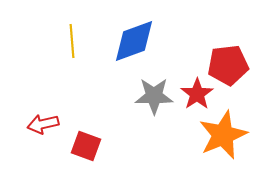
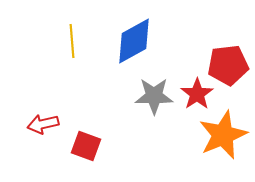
blue diamond: rotated 9 degrees counterclockwise
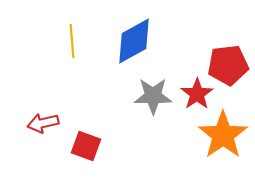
gray star: moved 1 px left
red arrow: moved 1 px up
orange star: rotated 12 degrees counterclockwise
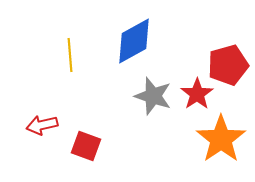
yellow line: moved 2 px left, 14 px down
red pentagon: rotated 9 degrees counterclockwise
gray star: rotated 18 degrees clockwise
red arrow: moved 1 px left, 2 px down
orange star: moved 2 px left, 4 px down
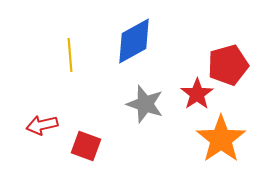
gray star: moved 8 px left, 8 px down
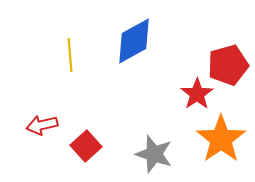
gray star: moved 9 px right, 50 px down
red square: rotated 28 degrees clockwise
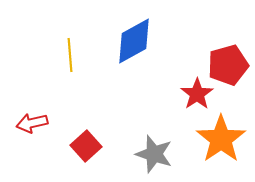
red arrow: moved 10 px left, 2 px up
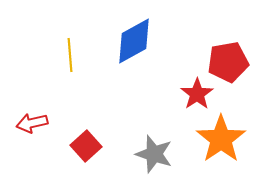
red pentagon: moved 3 px up; rotated 6 degrees clockwise
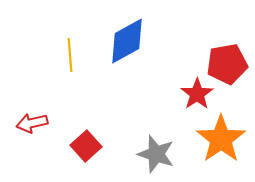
blue diamond: moved 7 px left
red pentagon: moved 1 px left, 2 px down
gray star: moved 2 px right
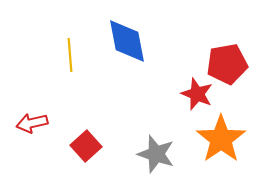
blue diamond: rotated 72 degrees counterclockwise
red star: rotated 16 degrees counterclockwise
